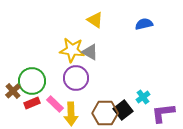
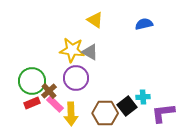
brown cross: moved 36 px right
cyan cross: rotated 32 degrees clockwise
black square: moved 4 px right, 4 px up
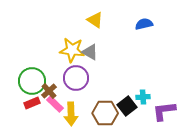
purple L-shape: moved 1 px right, 2 px up
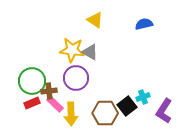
brown cross: rotated 35 degrees clockwise
cyan cross: rotated 16 degrees counterclockwise
purple L-shape: rotated 50 degrees counterclockwise
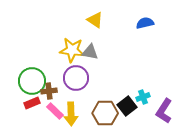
blue semicircle: moved 1 px right, 1 px up
gray triangle: rotated 18 degrees counterclockwise
pink rectangle: moved 7 px down
